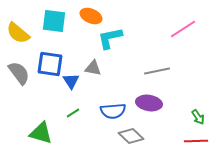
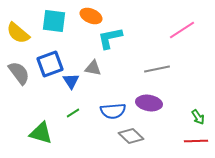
pink line: moved 1 px left, 1 px down
blue square: rotated 28 degrees counterclockwise
gray line: moved 2 px up
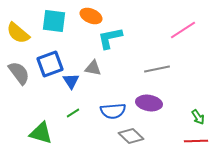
pink line: moved 1 px right
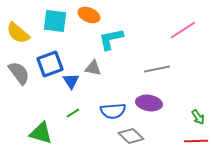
orange ellipse: moved 2 px left, 1 px up
cyan square: moved 1 px right
cyan L-shape: moved 1 px right, 1 px down
